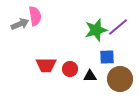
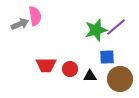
purple line: moved 2 px left
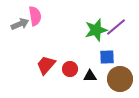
red trapezoid: rotated 130 degrees clockwise
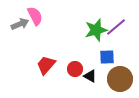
pink semicircle: rotated 18 degrees counterclockwise
red circle: moved 5 px right
black triangle: rotated 32 degrees clockwise
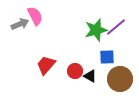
red circle: moved 2 px down
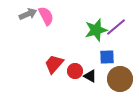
pink semicircle: moved 11 px right
gray arrow: moved 8 px right, 10 px up
red trapezoid: moved 8 px right, 1 px up
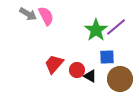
gray arrow: rotated 54 degrees clockwise
green star: rotated 20 degrees counterclockwise
red circle: moved 2 px right, 1 px up
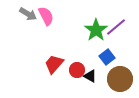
blue square: rotated 35 degrees counterclockwise
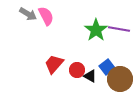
purple line: moved 3 px right, 2 px down; rotated 50 degrees clockwise
blue square: moved 10 px down
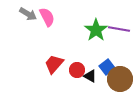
pink semicircle: moved 1 px right, 1 px down
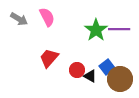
gray arrow: moved 9 px left, 5 px down
purple line: rotated 10 degrees counterclockwise
red trapezoid: moved 5 px left, 6 px up
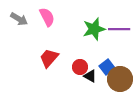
green star: moved 2 px left, 1 px up; rotated 20 degrees clockwise
red circle: moved 3 px right, 3 px up
